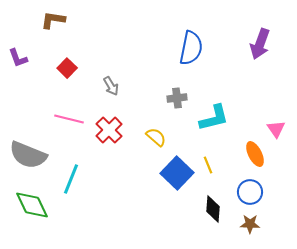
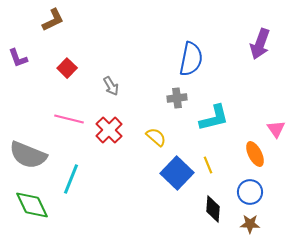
brown L-shape: rotated 145 degrees clockwise
blue semicircle: moved 11 px down
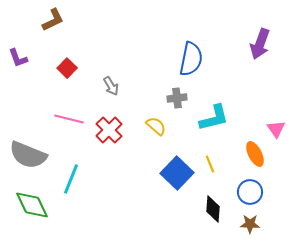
yellow semicircle: moved 11 px up
yellow line: moved 2 px right, 1 px up
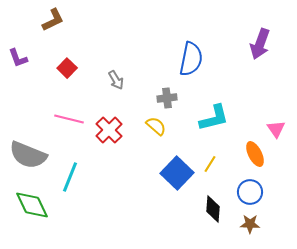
gray arrow: moved 5 px right, 6 px up
gray cross: moved 10 px left
yellow line: rotated 54 degrees clockwise
cyan line: moved 1 px left, 2 px up
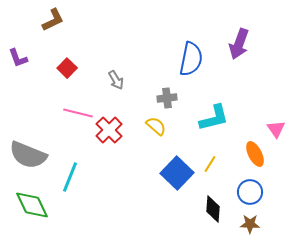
purple arrow: moved 21 px left
pink line: moved 9 px right, 6 px up
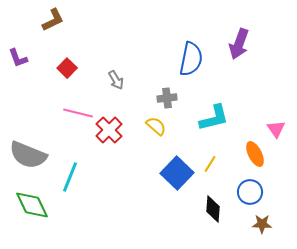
brown star: moved 12 px right
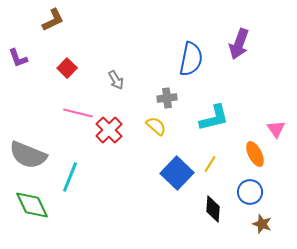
brown star: rotated 18 degrees clockwise
